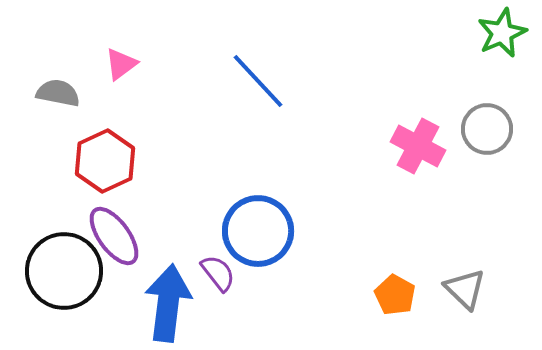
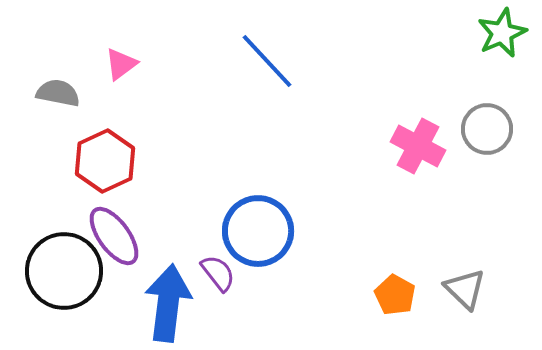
blue line: moved 9 px right, 20 px up
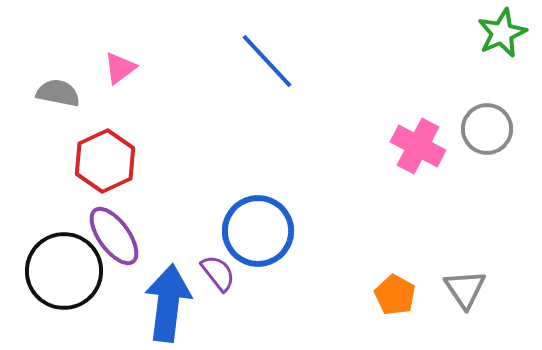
pink triangle: moved 1 px left, 4 px down
gray triangle: rotated 12 degrees clockwise
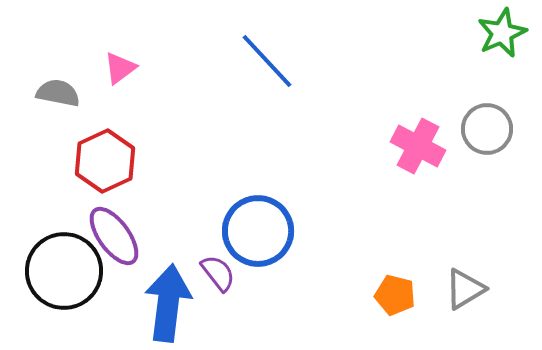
gray triangle: rotated 33 degrees clockwise
orange pentagon: rotated 15 degrees counterclockwise
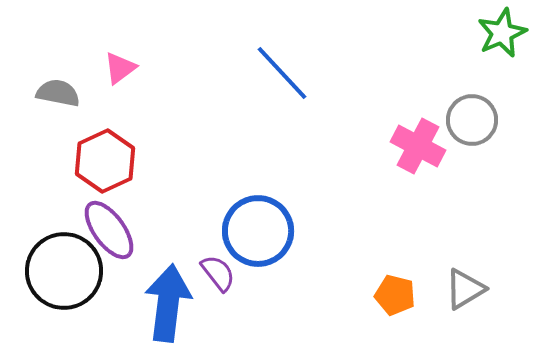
blue line: moved 15 px right, 12 px down
gray circle: moved 15 px left, 9 px up
purple ellipse: moved 5 px left, 6 px up
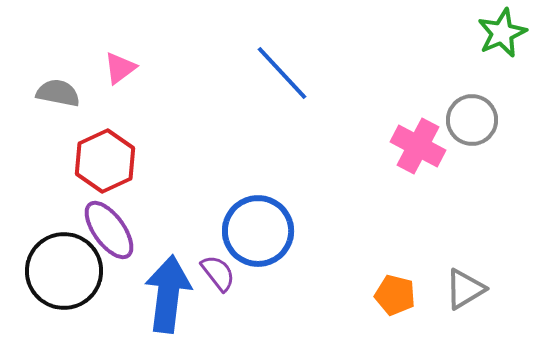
blue arrow: moved 9 px up
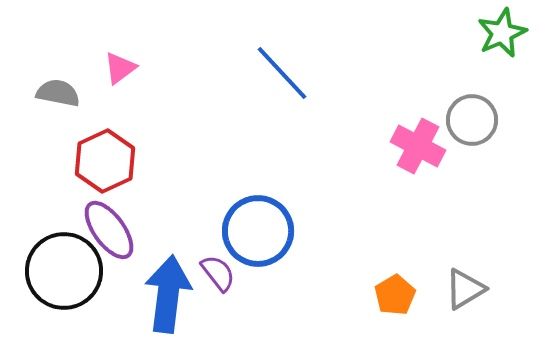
orange pentagon: rotated 27 degrees clockwise
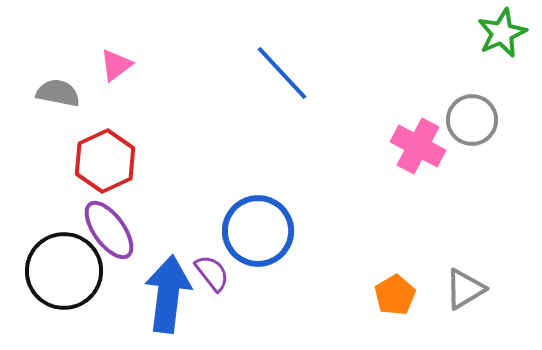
pink triangle: moved 4 px left, 3 px up
purple semicircle: moved 6 px left
